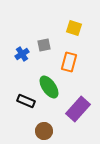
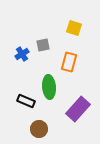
gray square: moved 1 px left
green ellipse: rotated 30 degrees clockwise
brown circle: moved 5 px left, 2 px up
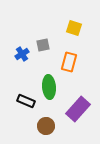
brown circle: moved 7 px right, 3 px up
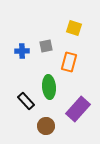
gray square: moved 3 px right, 1 px down
blue cross: moved 3 px up; rotated 32 degrees clockwise
black rectangle: rotated 24 degrees clockwise
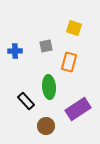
blue cross: moved 7 px left
purple rectangle: rotated 15 degrees clockwise
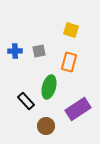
yellow square: moved 3 px left, 2 px down
gray square: moved 7 px left, 5 px down
green ellipse: rotated 20 degrees clockwise
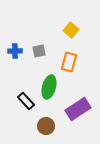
yellow square: rotated 21 degrees clockwise
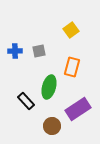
yellow square: rotated 14 degrees clockwise
orange rectangle: moved 3 px right, 5 px down
brown circle: moved 6 px right
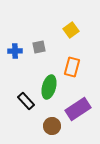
gray square: moved 4 px up
